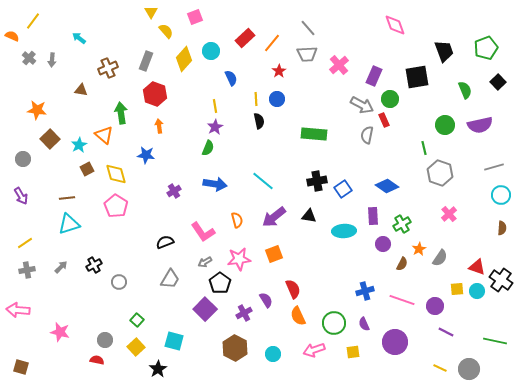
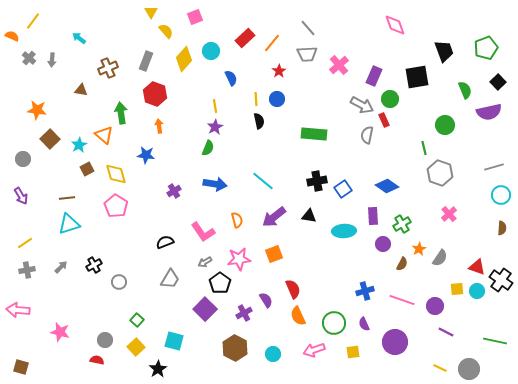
purple semicircle at (480, 125): moved 9 px right, 13 px up
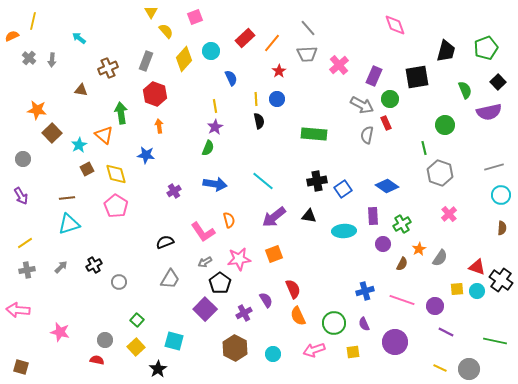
yellow line at (33, 21): rotated 24 degrees counterclockwise
orange semicircle at (12, 36): rotated 48 degrees counterclockwise
black trapezoid at (444, 51): moved 2 px right; rotated 35 degrees clockwise
red rectangle at (384, 120): moved 2 px right, 3 px down
brown square at (50, 139): moved 2 px right, 6 px up
orange semicircle at (237, 220): moved 8 px left
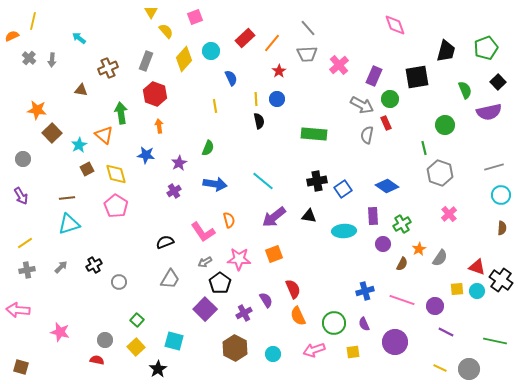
purple star at (215, 127): moved 36 px left, 36 px down
pink star at (239, 259): rotated 10 degrees clockwise
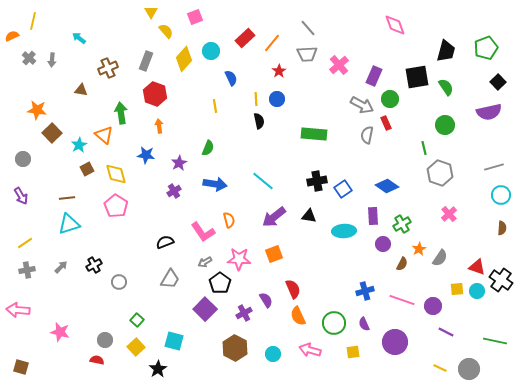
green semicircle at (465, 90): moved 19 px left, 3 px up; rotated 12 degrees counterclockwise
purple circle at (435, 306): moved 2 px left
pink arrow at (314, 350): moved 4 px left; rotated 35 degrees clockwise
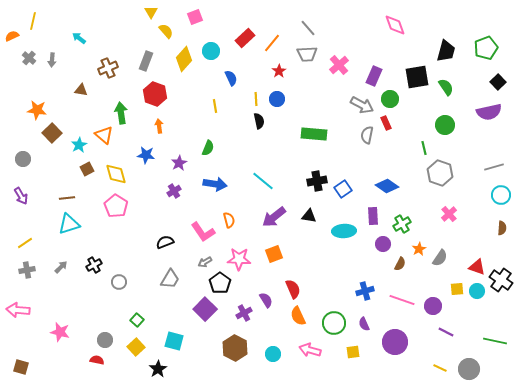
brown semicircle at (402, 264): moved 2 px left
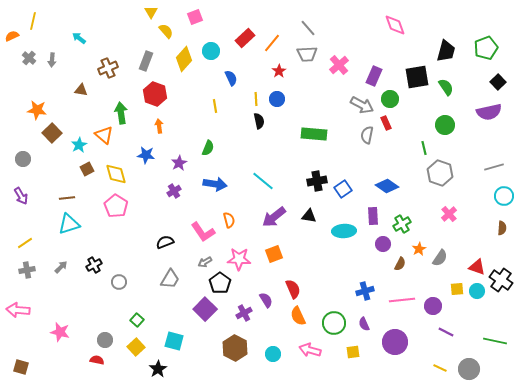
cyan circle at (501, 195): moved 3 px right, 1 px down
pink line at (402, 300): rotated 25 degrees counterclockwise
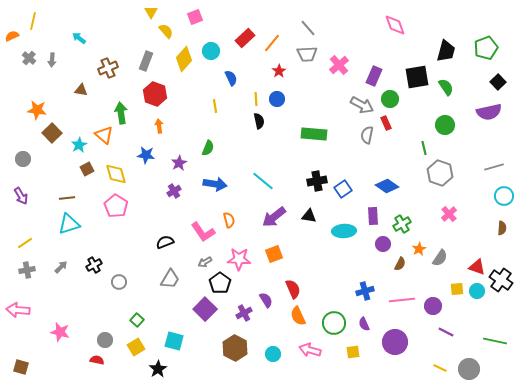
yellow square at (136, 347): rotated 12 degrees clockwise
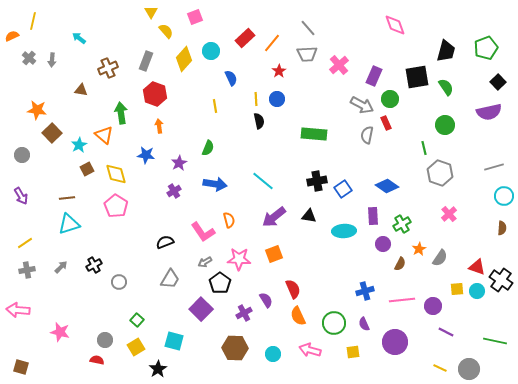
gray circle at (23, 159): moved 1 px left, 4 px up
purple square at (205, 309): moved 4 px left
brown hexagon at (235, 348): rotated 25 degrees counterclockwise
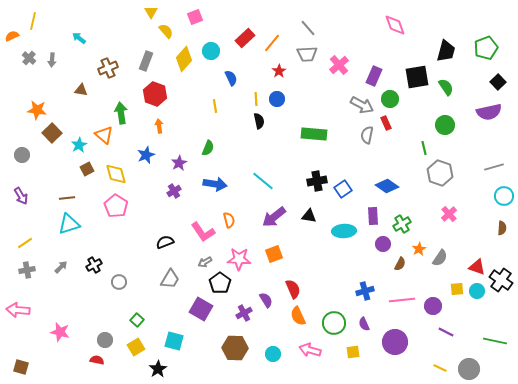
blue star at (146, 155): rotated 30 degrees counterclockwise
purple square at (201, 309): rotated 15 degrees counterclockwise
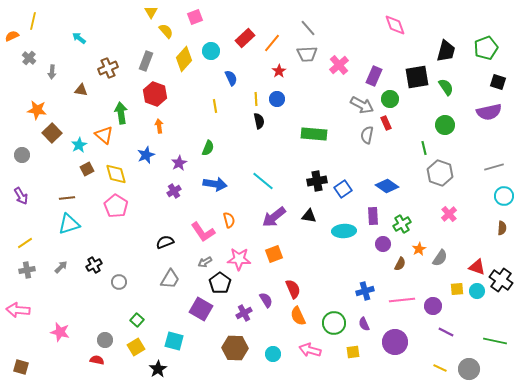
gray arrow at (52, 60): moved 12 px down
black square at (498, 82): rotated 28 degrees counterclockwise
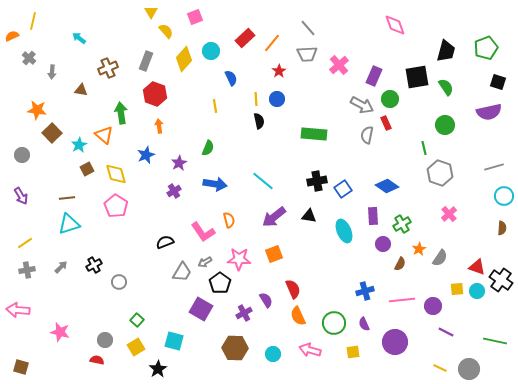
cyan ellipse at (344, 231): rotated 70 degrees clockwise
gray trapezoid at (170, 279): moved 12 px right, 7 px up
